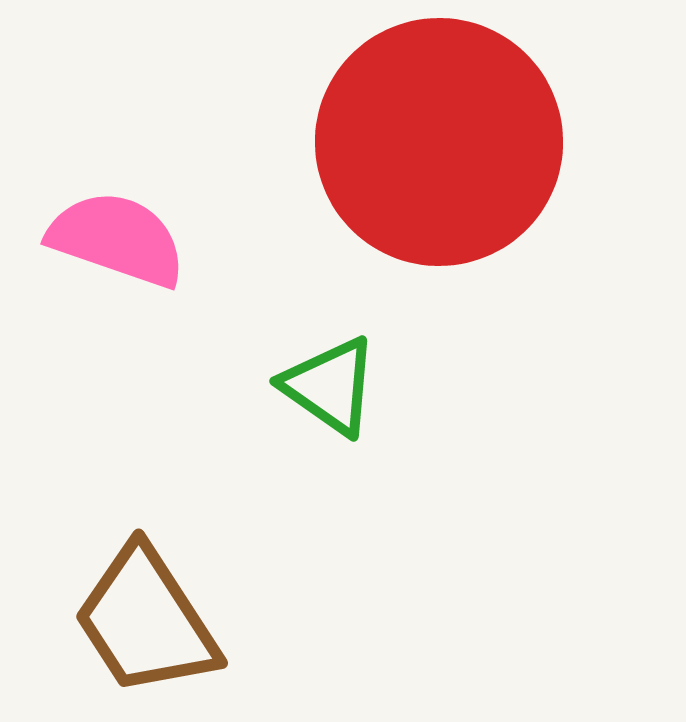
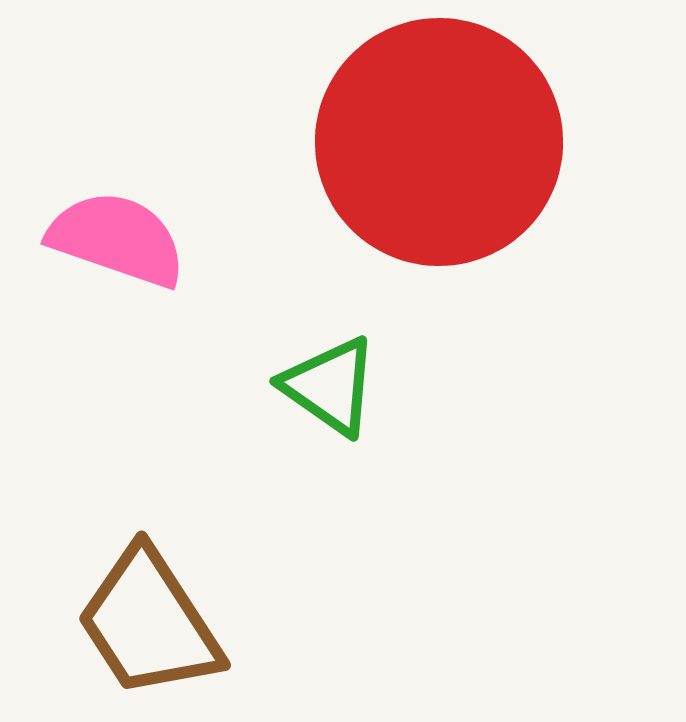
brown trapezoid: moved 3 px right, 2 px down
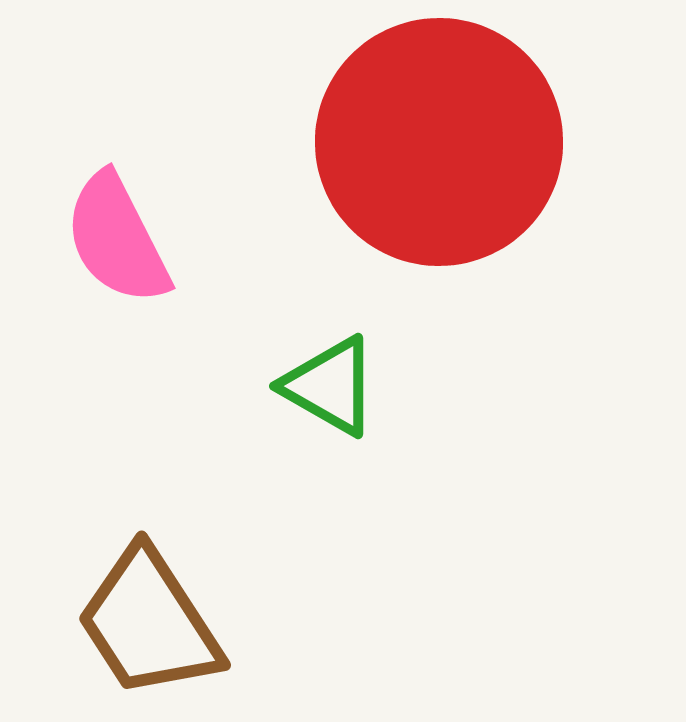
pink semicircle: rotated 136 degrees counterclockwise
green triangle: rotated 5 degrees counterclockwise
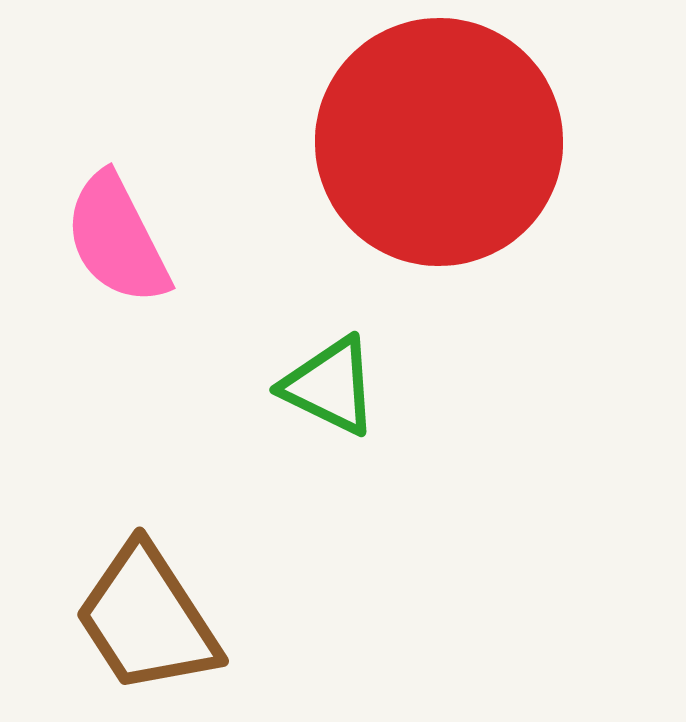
green triangle: rotated 4 degrees counterclockwise
brown trapezoid: moved 2 px left, 4 px up
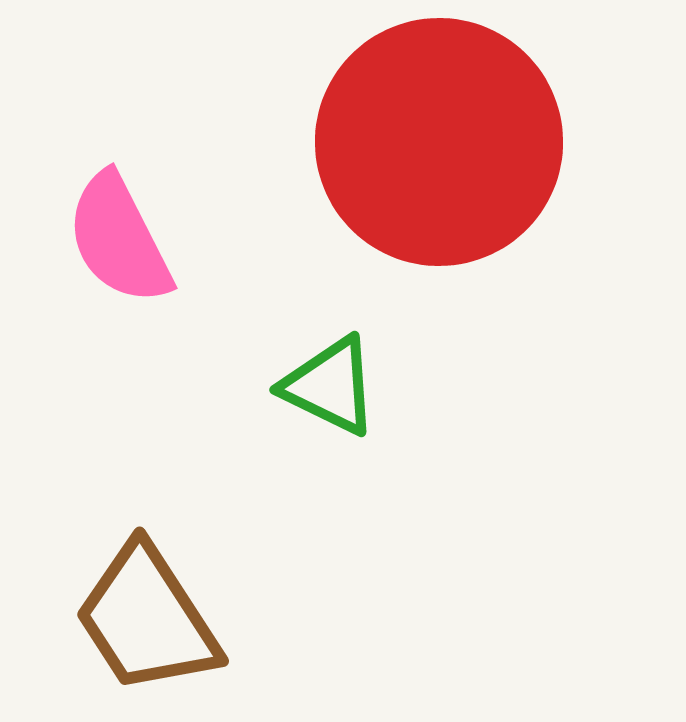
pink semicircle: moved 2 px right
